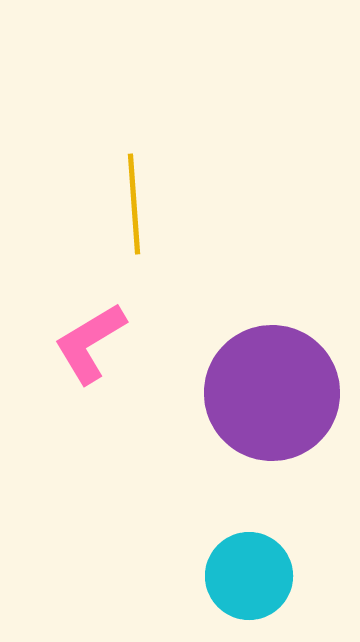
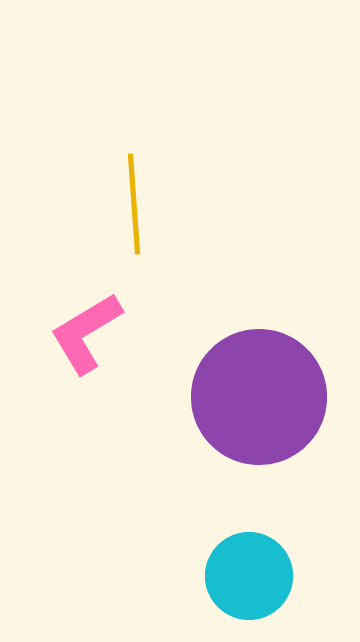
pink L-shape: moved 4 px left, 10 px up
purple circle: moved 13 px left, 4 px down
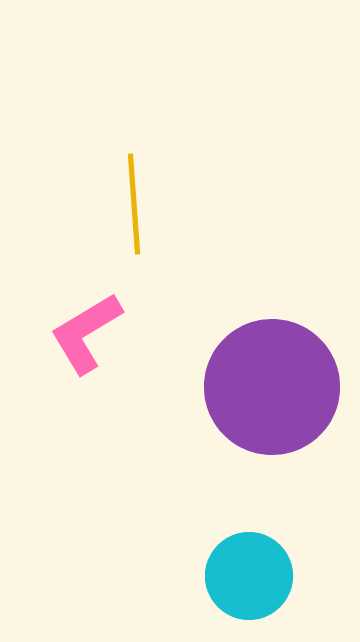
purple circle: moved 13 px right, 10 px up
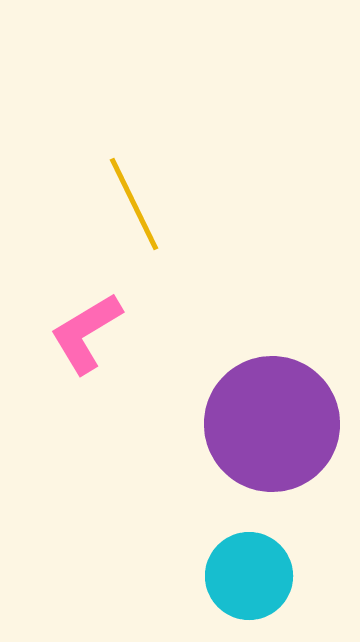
yellow line: rotated 22 degrees counterclockwise
purple circle: moved 37 px down
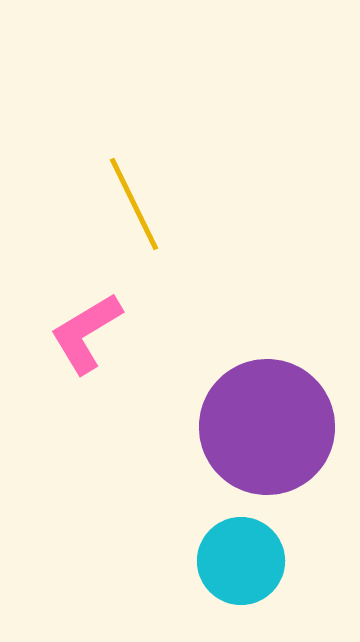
purple circle: moved 5 px left, 3 px down
cyan circle: moved 8 px left, 15 px up
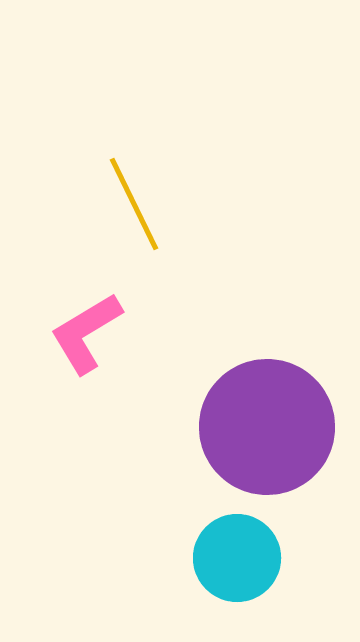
cyan circle: moved 4 px left, 3 px up
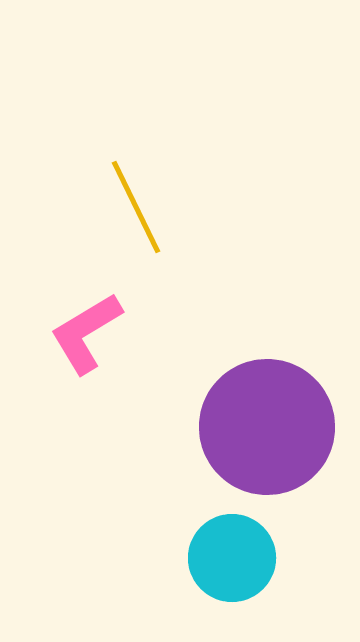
yellow line: moved 2 px right, 3 px down
cyan circle: moved 5 px left
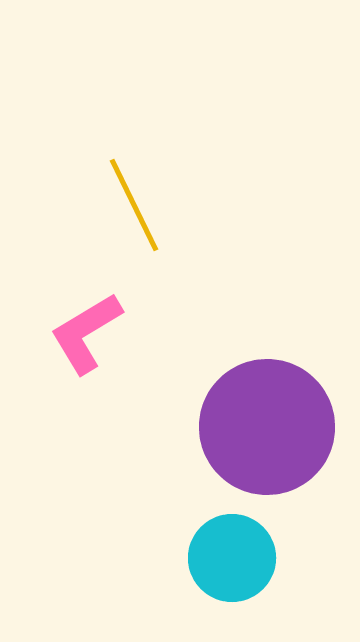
yellow line: moved 2 px left, 2 px up
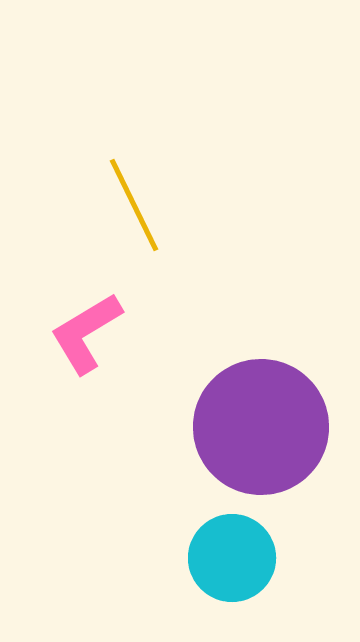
purple circle: moved 6 px left
